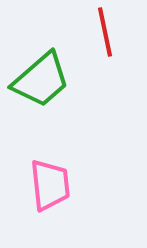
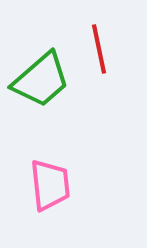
red line: moved 6 px left, 17 px down
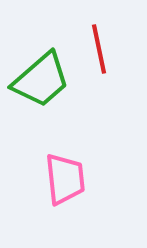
pink trapezoid: moved 15 px right, 6 px up
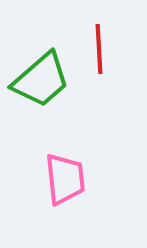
red line: rotated 9 degrees clockwise
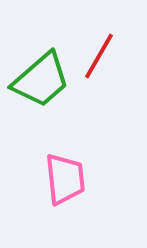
red line: moved 7 px down; rotated 33 degrees clockwise
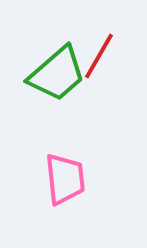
green trapezoid: moved 16 px right, 6 px up
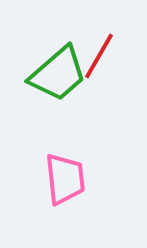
green trapezoid: moved 1 px right
